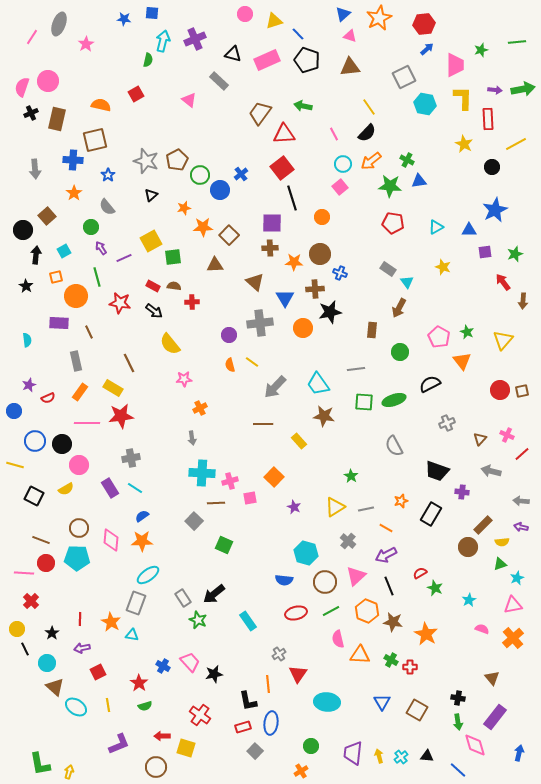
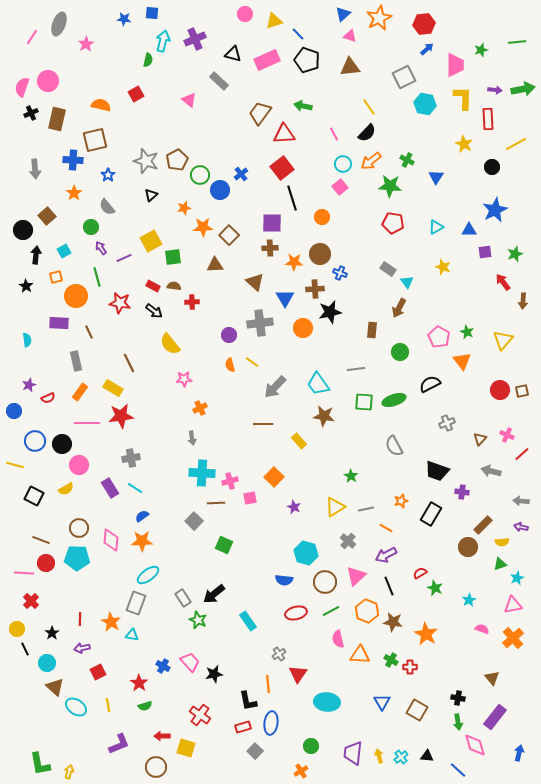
blue triangle at (419, 181): moved 17 px right, 4 px up; rotated 49 degrees counterclockwise
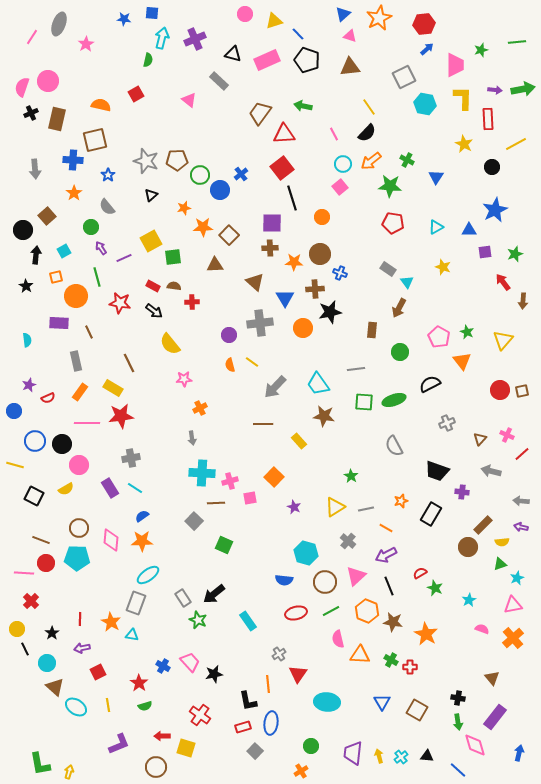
cyan arrow at (163, 41): moved 1 px left, 3 px up
brown pentagon at (177, 160): rotated 25 degrees clockwise
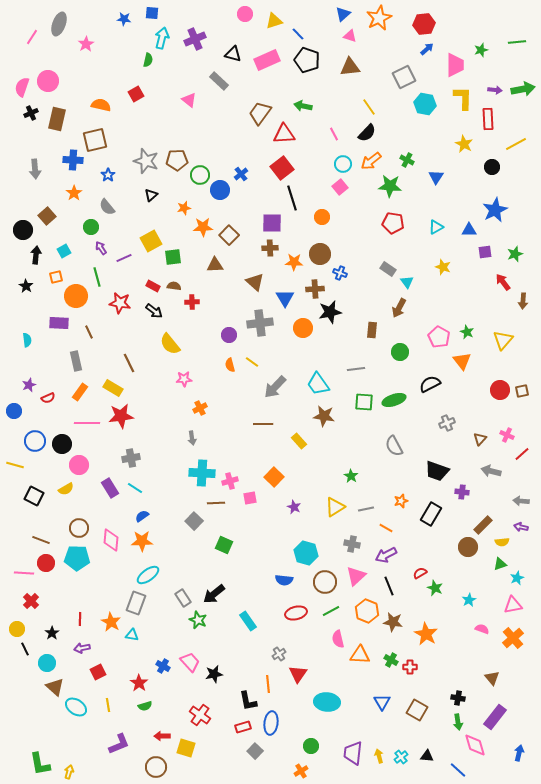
gray cross at (348, 541): moved 4 px right, 3 px down; rotated 28 degrees counterclockwise
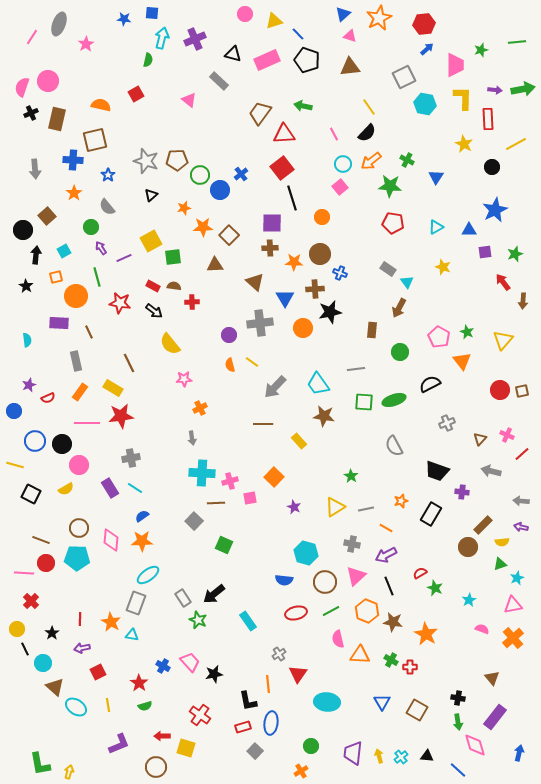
black square at (34, 496): moved 3 px left, 2 px up
cyan circle at (47, 663): moved 4 px left
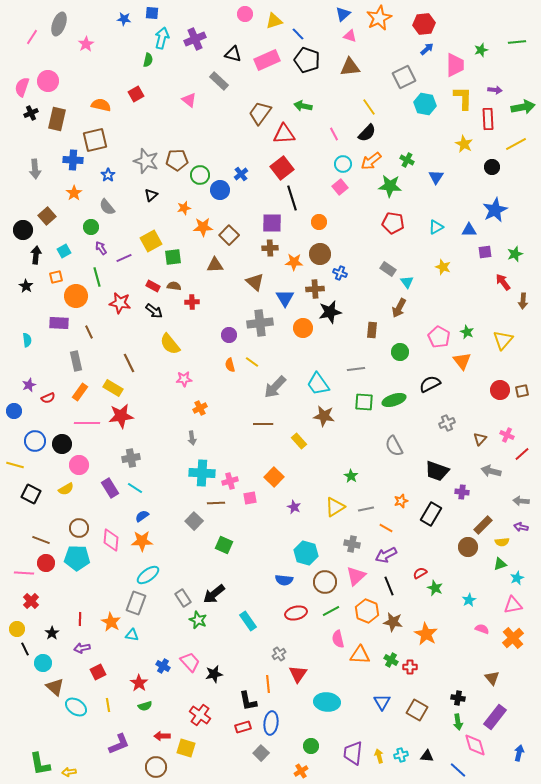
green arrow at (523, 89): moved 18 px down
orange circle at (322, 217): moved 3 px left, 5 px down
gray square at (255, 751): moved 6 px right, 2 px down
cyan cross at (401, 757): moved 2 px up; rotated 24 degrees clockwise
yellow arrow at (69, 772): rotated 112 degrees counterclockwise
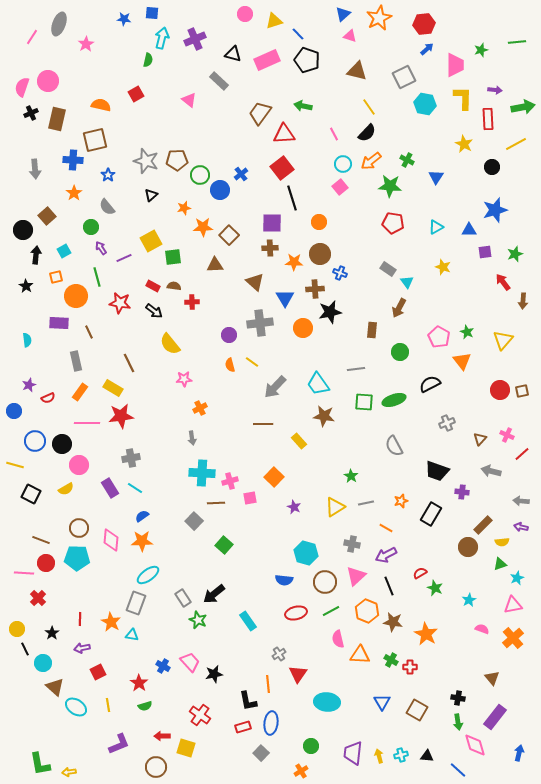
brown triangle at (350, 67): moved 7 px right, 4 px down; rotated 20 degrees clockwise
blue star at (495, 210): rotated 10 degrees clockwise
gray line at (366, 509): moved 6 px up
green square at (224, 545): rotated 18 degrees clockwise
red cross at (31, 601): moved 7 px right, 3 px up
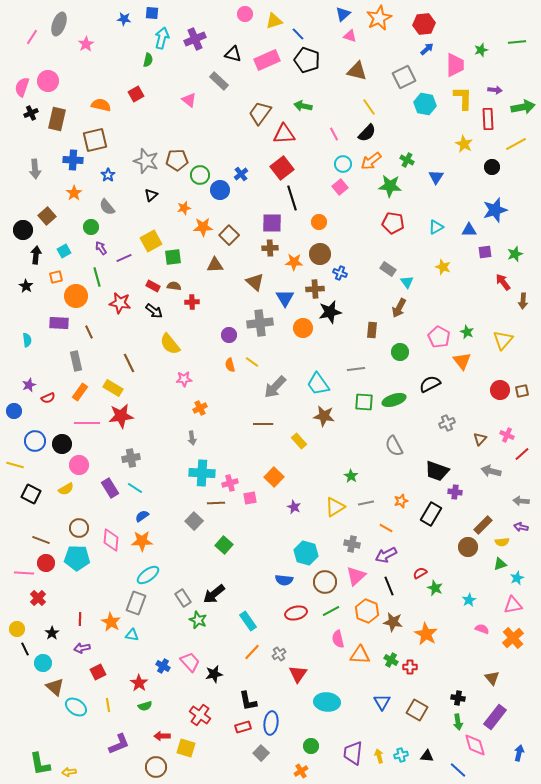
pink cross at (230, 481): moved 2 px down
purple cross at (462, 492): moved 7 px left
orange line at (268, 684): moved 16 px left, 32 px up; rotated 48 degrees clockwise
